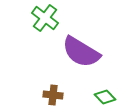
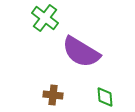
green diamond: rotated 40 degrees clockwise
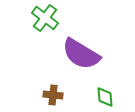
purple semicircle: moved 2 px down
